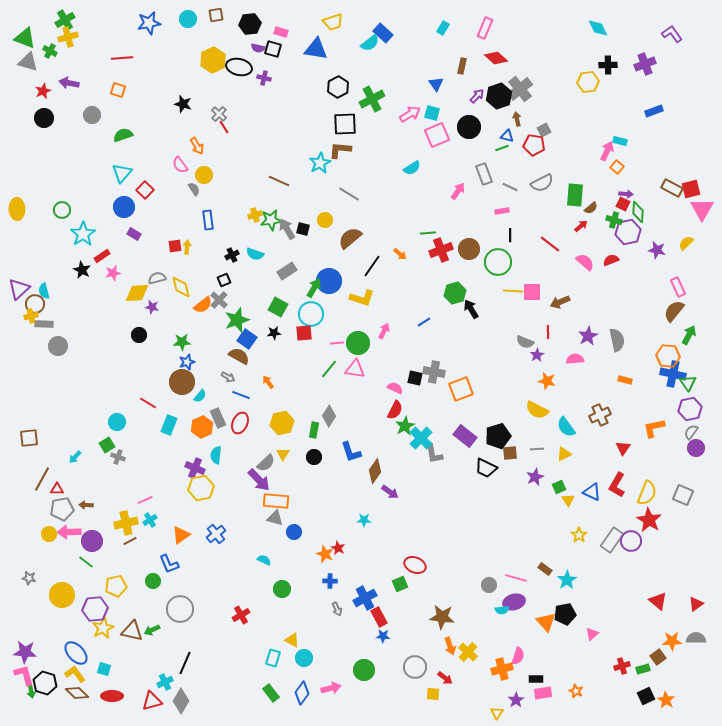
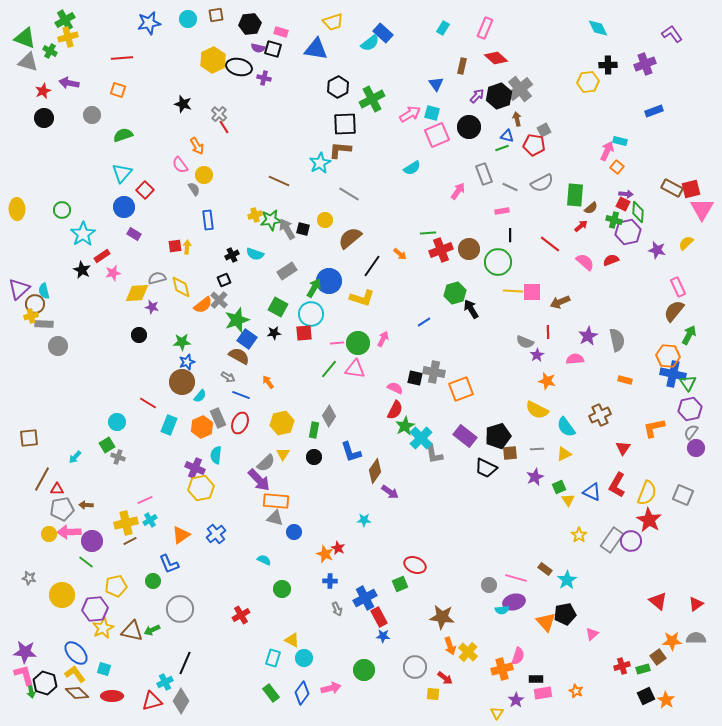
pink arrow at (384, 331): moved 1 px left, 8 px down
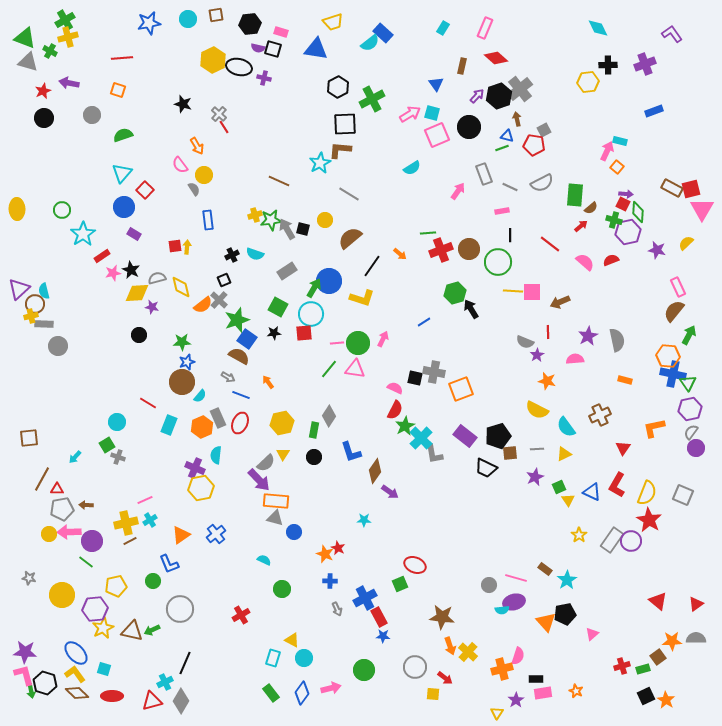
black star at (82, 270): moved 49 px right
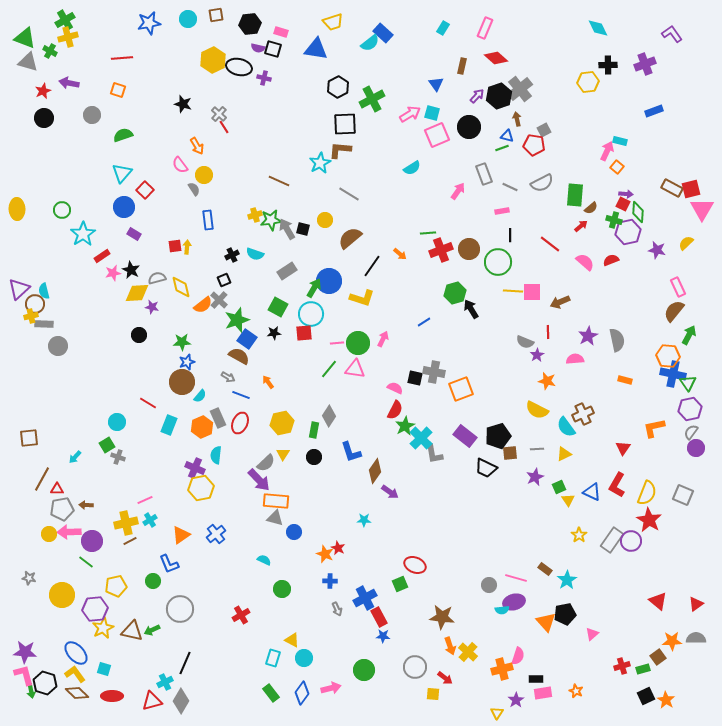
brown cross at (600, 415): moved 17 px left, 1 px up
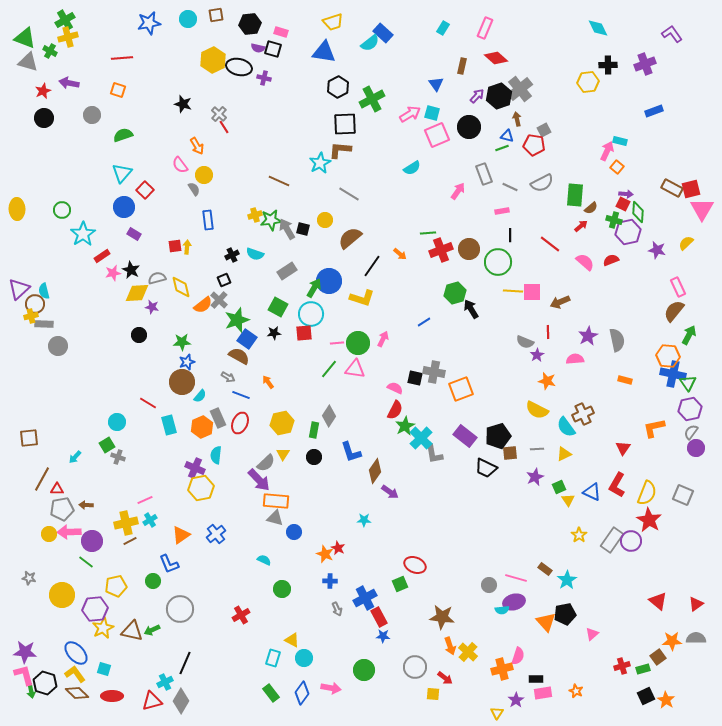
blue triangle at (316, 49): moved 8 px right, 3 px down
cyan rectangle at (169, 425): rotated 36 degrees counterclockwise
pink arrow at (331, 688): rotated 24 degrees clockwise
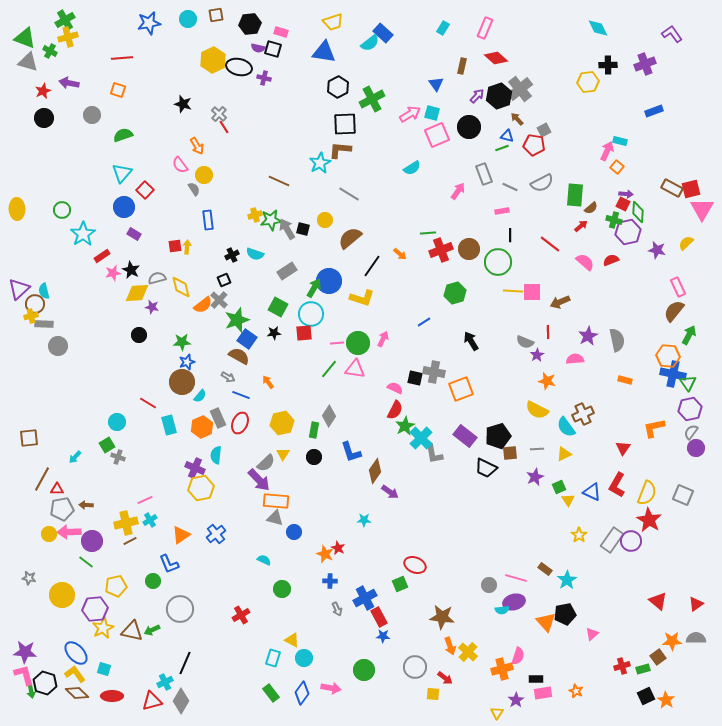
brown arrow at (517, 119): rotated 32 degrees counterclockwise
black arrow at (471, 309): moved 32 px down
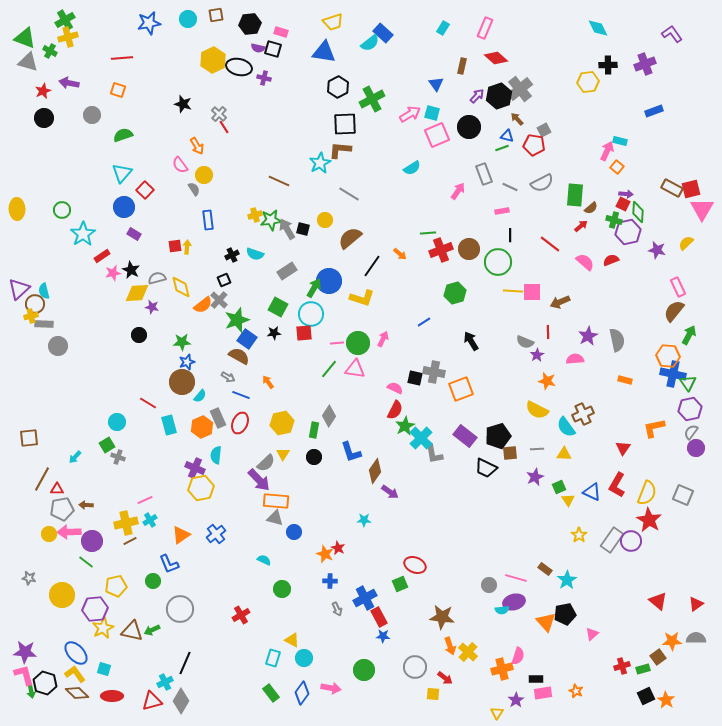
yellow triangle at (564, 454): rotated 28 degrees clockwise
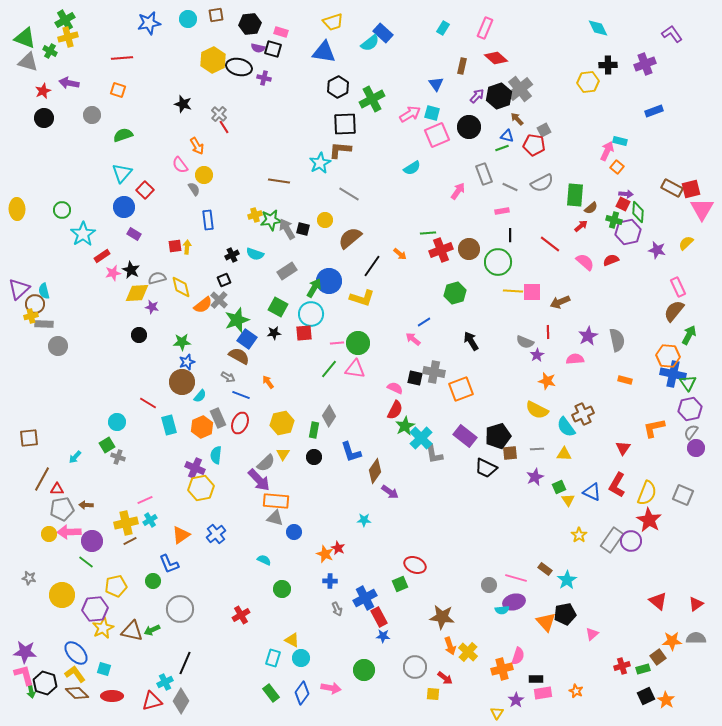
brown line at (279, 181): rotated 15 degrees counterclockwise
pink arrow at (383, 339): moved 30 px right; rotated 77 degrees counterclockwise
cyan circle at (304, 658): moved 3 px left
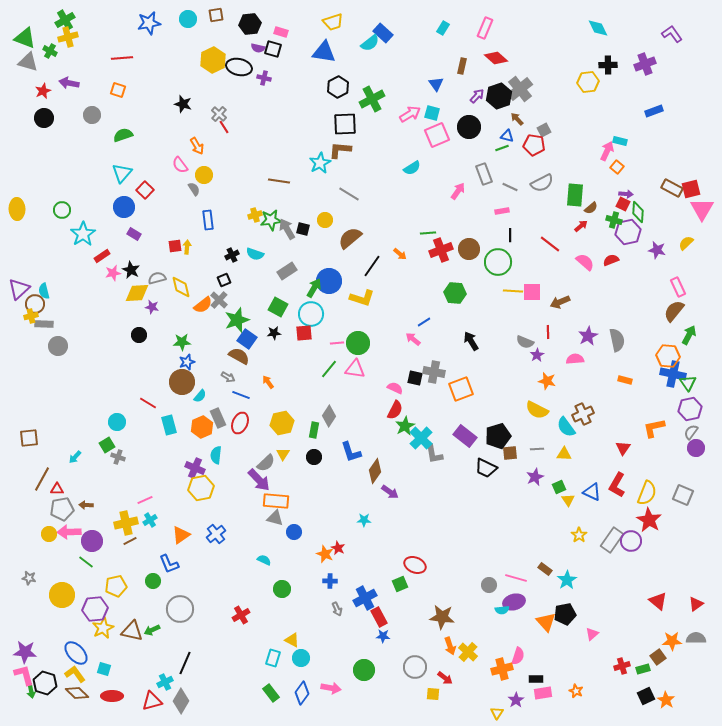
green hexagon at (455, 293): rotated 20 degrees clockwise
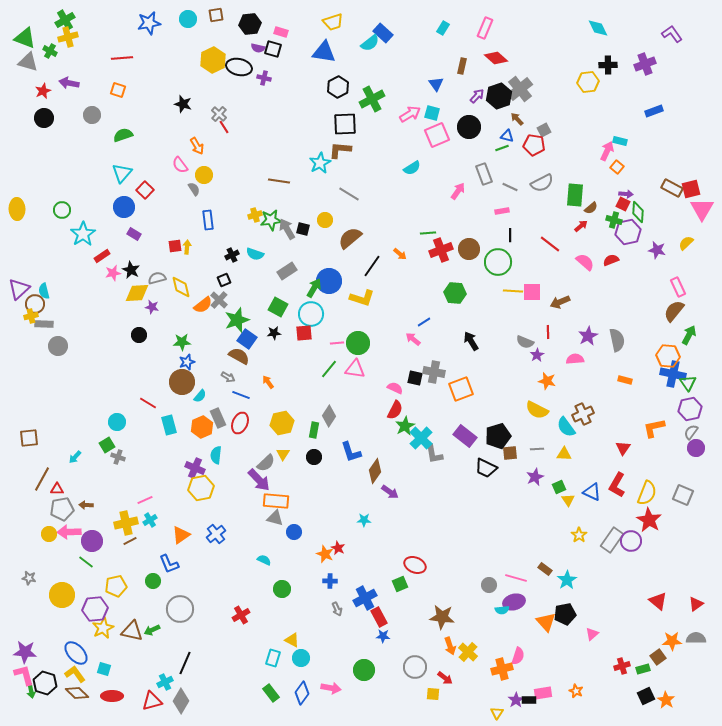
black rectangle at (536, 679): moved 7 px left, 21 px down
